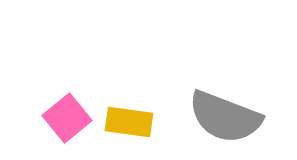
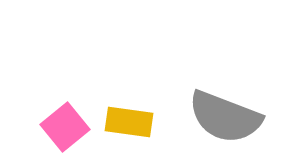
pink square: moved 2 px left, 9 px down
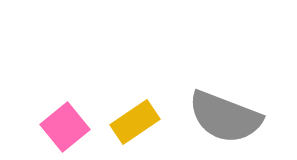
yellow rectangle: moved 6 px right; rotated 42 degrees counterclockwise
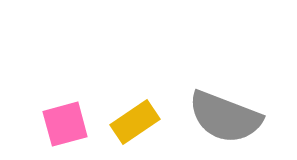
pink square: moved 3 px up; rotated 24 degrees clockwise
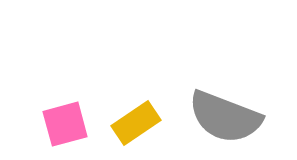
yellow rectangle: moved 1 px right, 1 px down
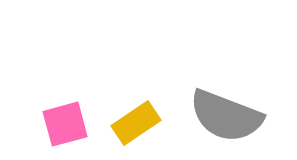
gray semicircle: moved 1 px right, 1 px up
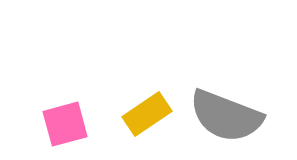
yellow rectangle: moved 11 px right, 9 px up
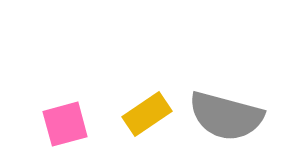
gray semicircle: rotated 6 degrees counterclockwise
